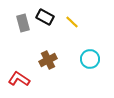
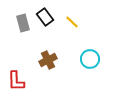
black rectangle: rotated 24 degrees clockwise
red L-shape: moved 3 px left, 2 px down; rotated 125 degrees counterclockwise
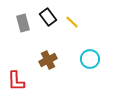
black rectangle: moved 3 px right
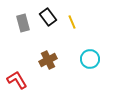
yellow line: rotated 24 degrees clockwise
red L-shape: moved 1 px right, 1 px up; rotated 150 degrees clockwise
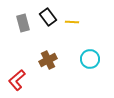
yellow line: rotated 64 degrees counterclockwise
red L-shape: rotated 100 degrees counterclockwise
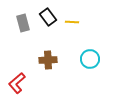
brown cross: rotated 24 degrees clockwise
red L-shape: moved 3 px down
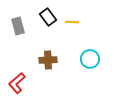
gray rectangle: moved 5 px left, 3 px down
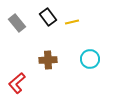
yellow line: rotated 16 degrees counterclockwise
gray rectangle: moved 1 px left, 3 px up; rotated 24 degrees counterclockwise
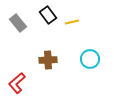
black rectangle: moved 2 px up
gray rectangle: moved 1 px right
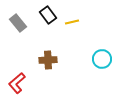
cyan circle: moved 12 px right
